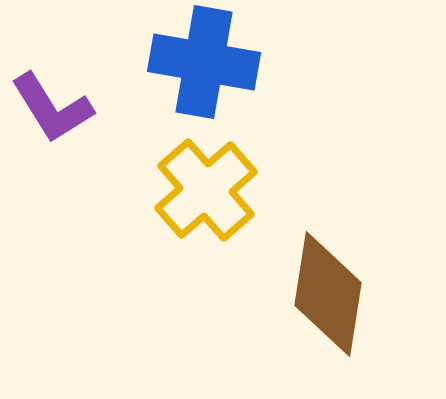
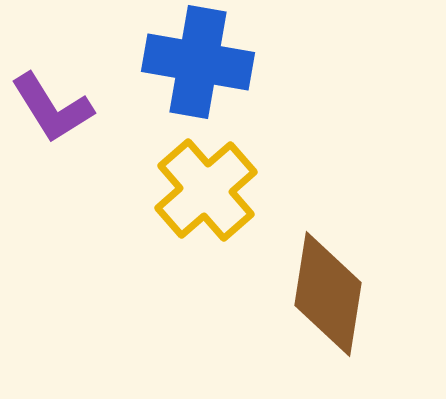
blue cross: moved 6 px left
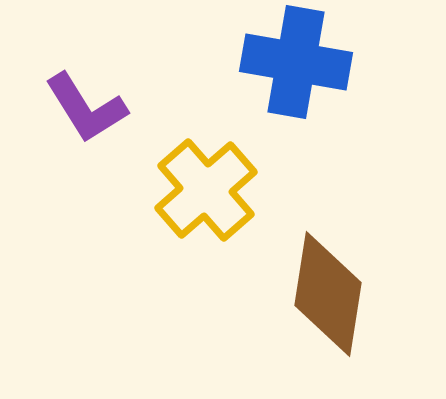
blue cross: moved 98 px right
purple L-shape: moved 34 px right
